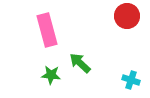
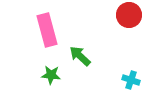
red circle: moved 2 px right, 1 px up
green arrow: moved 7 px up
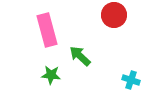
red circle: moved 15 px left
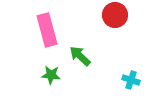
red circle: moved 1 px right
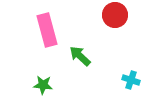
green star: moved 8 px left, 10 px down
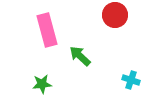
green star: moved 1 px left, 1 px up; rotated 12 degrees counterclockwise
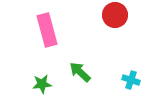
green arrow: moved 16 px down
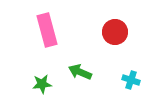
red circle: moved 17 px down
green arrow: rotated 20 degrees counterclockwise
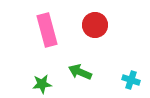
red circle: moved 20 px left, 7 px up
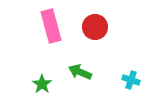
red circle: moved 2 px down
pink rectangle: moved 4 px right, 4 px up
green star: rotated 30 degrees counterclockwise
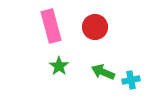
green arrow: moved 23 px right
cyan cross: rotated 30 degrees counterclockwise
green star: moved 17 px right, 18 px up
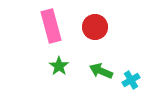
green arrow: moved 2 px left, 1 px up
cyan cross: rotated 18 degrees counterclockwise
